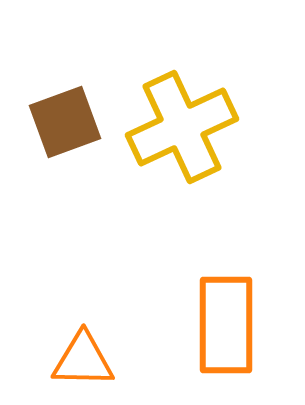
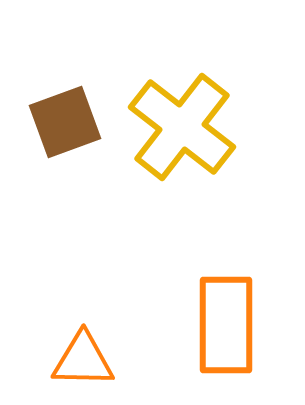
yellow cross: rotated 27 degrees counterclockwise
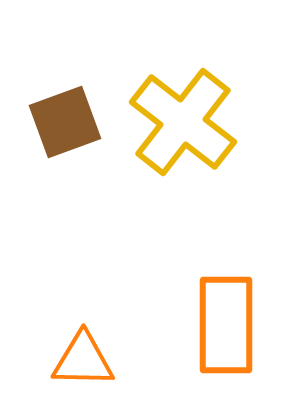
yellow cross: moved 1 px right, 5 px up
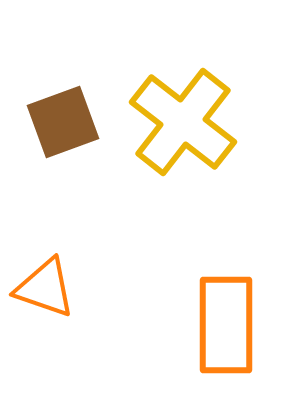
brown square: moved 2 px left
orange triangle: moved 38 px left, 72 px up; rotated 18 degrees clockwise
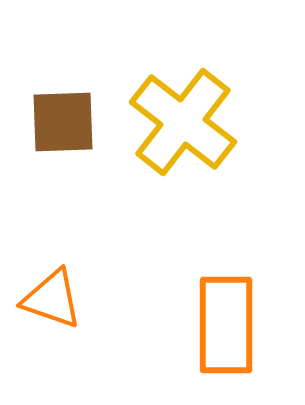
brown square: rotated 18 degrees clockwise
orange triangle: moved 7 px right, 11 px down
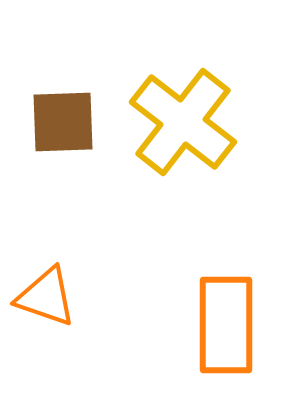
orange triangle: moved 6 px left, 2 px up
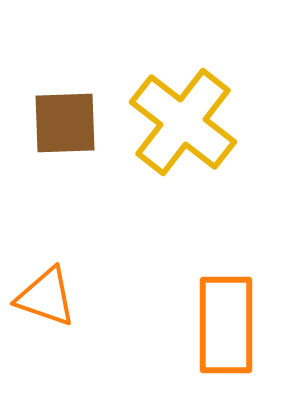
brown square: moved 2 px right, 1 px down
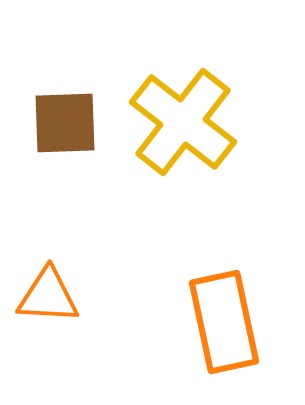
orange triangle: moved 2 px right, 1 px up; rotated 16 degrees counterclockwise
orange rectangle: moved 2 px left, 3 px up; rotated 12 degrees counterclockwise
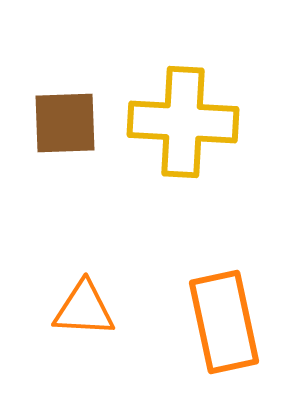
yellow cross: rotated 35 degrees counterclockwise
orange triangle: moved 36 px right, 13 px down
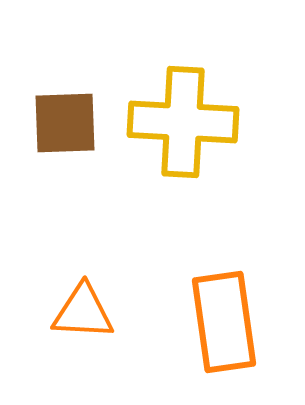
orange triangle: moved 1 px left, 3 px down
orange rectangle: rotated 4 degrees clockwise
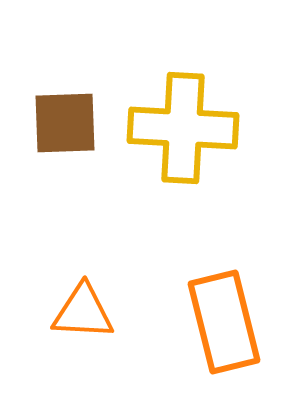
yellow cross: moved 6 px down
orange rectangle: rotated 6 degrees counterclockwise
